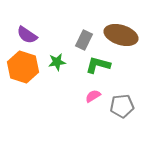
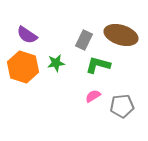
green star: moved 1 px left, 1 px down
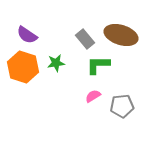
gray rectangle: moved 1 px right, 1 px up; rotated 66 degrees counterclockwise
green L-shape: rotated 15 degrees counterclockwise
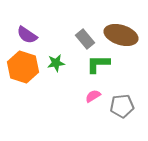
green L-shape: moved 1 px up
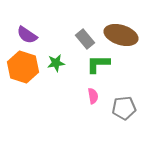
pink semicircle: rotated 112 degrees clockwise
gray pentagon: moved 2 px right, 2 px down
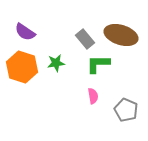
purple semicircle: moved 2 px left, 3 px up
orange hexagon: moved 1 px left
gray pentagon: moved 2 px right, 2 px down; rotated 30 degrees clockwise
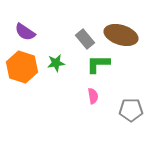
gray pentagon: moved 5 px right; rotated 25 degrees counterclockwise
